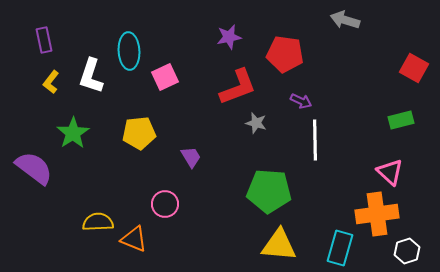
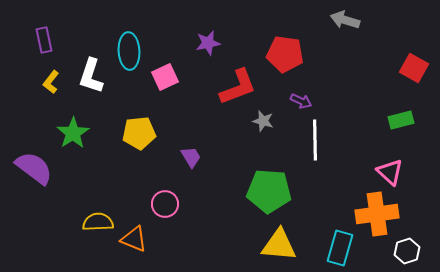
purple star: moved 21 px left, 6 px down
gray star: moved 7 px right, 2 px up
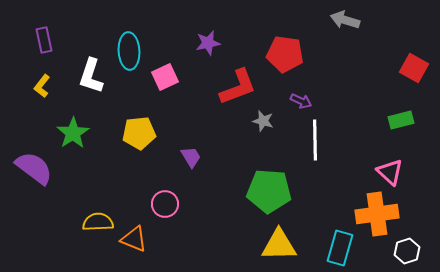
yellow L-shape: moved 9 px left, 4 px down
yellow triangle: rotated 6 degrees counterclockwise
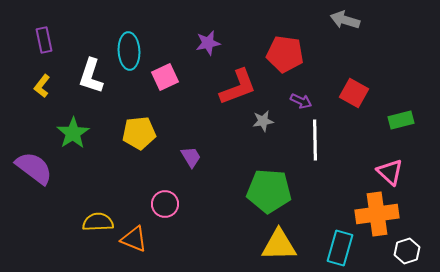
red square: moved 60 px left, 25 px down
gray star: rotated 25 degrees counterclockwise
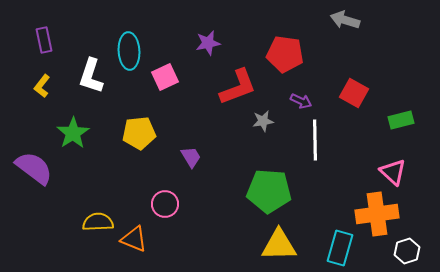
pink triangle: moved 3 px right
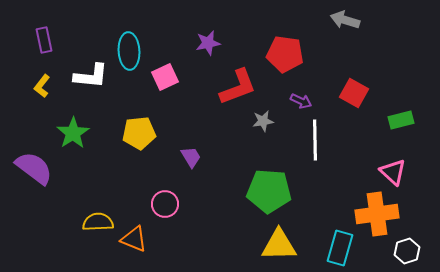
white L-shape: rotated 102 degrees counterclockwise
